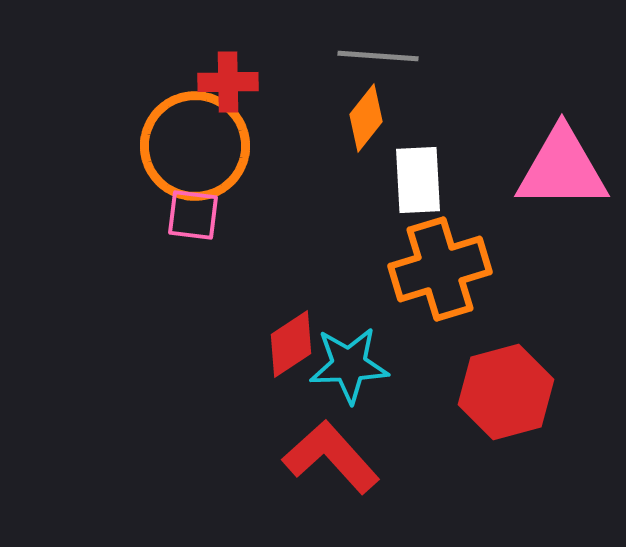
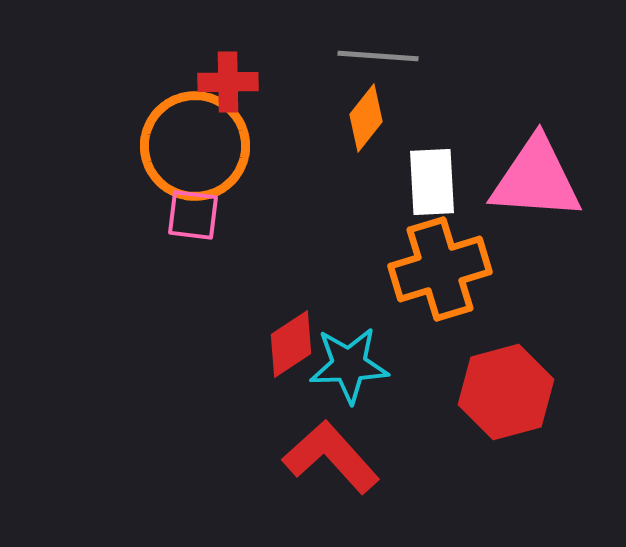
pink triangle: moved 26 px left, 10 px down; rotated 4 degrees clockwise
white rectangle: moved 14 px right, 2 px down
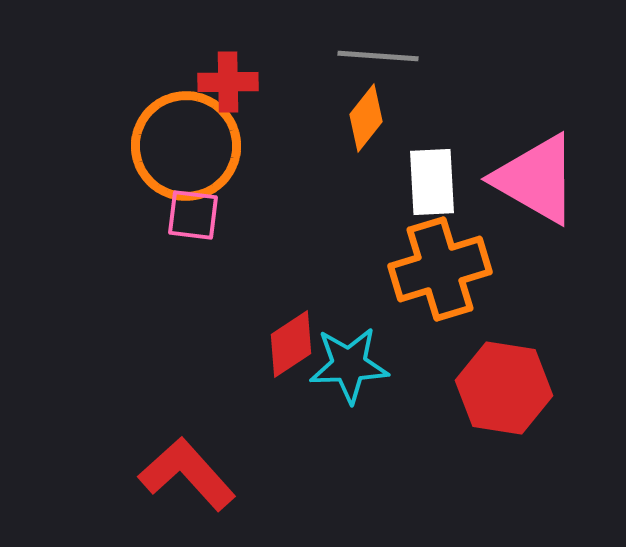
orange circle: moved 9 px left
pink triangle: rotated 26 degrees clockwise
red hexagon: moved 2 px left, 4 px up; rotated 24 degrees clockwise
red L-shape: moved 144 px left, 17 px down
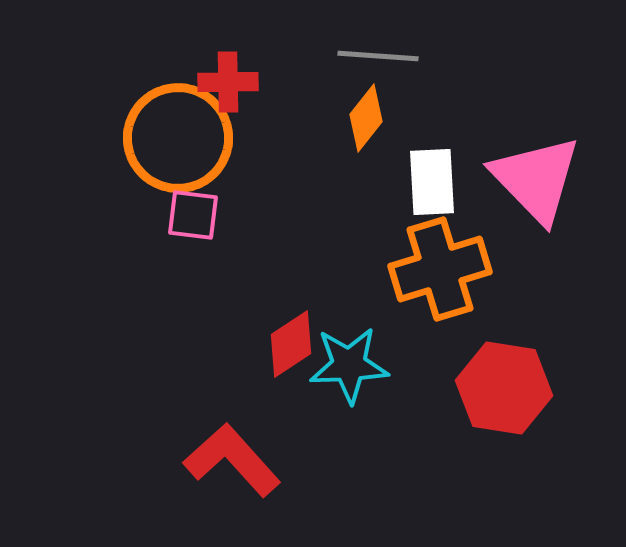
orange circle: moved 8 px left, 8 px up
pink triangle: rotated 16 degrees clockwise
red L-shape: moved 45 px right, 14 px up
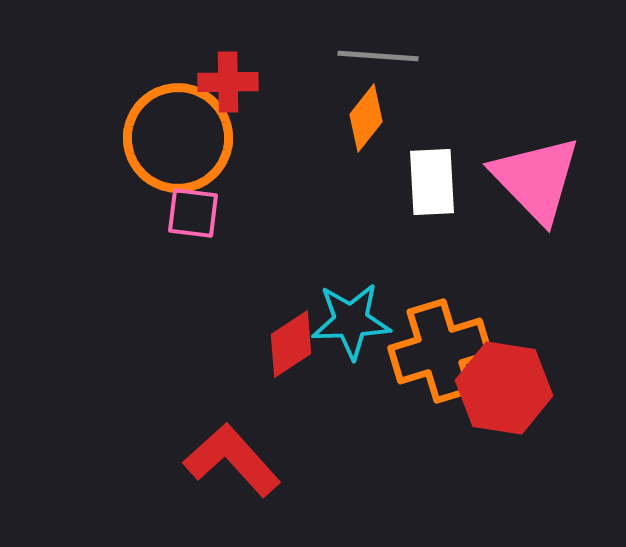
pink square: moved 2 px up
orange cross: moved 82 px down
cyan star: moved 2 px right, 44 px up
